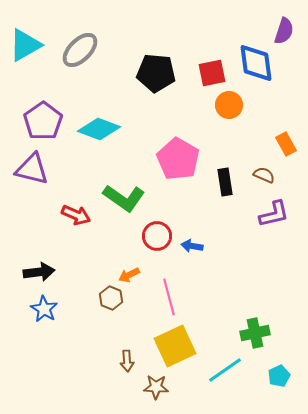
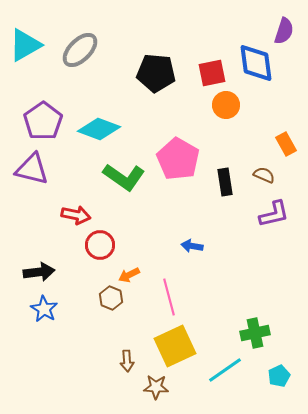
orange circle: moved 3 px left
green L-shape: moved 21 px up
red arrow: rotated 12 degrees counterclockwise
red circle: moved 57 px left, 9 px down
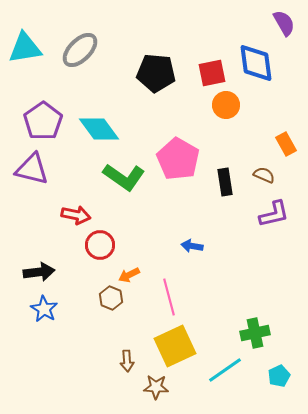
purple semicircle: moved 8 px up; rotated 48 degrees counterclockwise
cyan triangle: moved 3 px down; rotated 21 degrees clockwise
cyan diamond: rotated 33 degrees clockwise
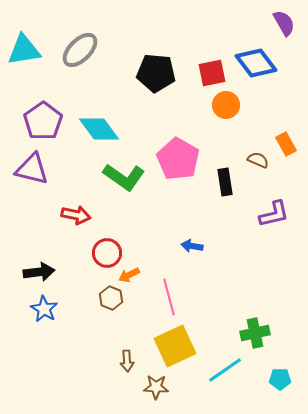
cyan triangle: moved 1 px left, 2 px down
blue diamond: rotated 30 degrees counterclockwise
brown semicircle: moved 6 px left, 15 px up
red circle: moved 7 px right, 8 px down
cyan pentagon: moved 1 px right, 3 px down; rotated 25 degrees clockwise
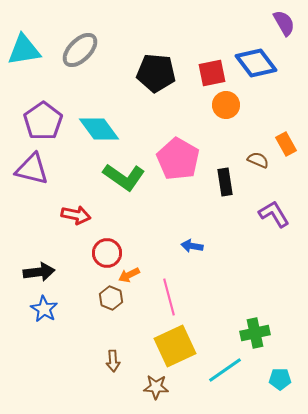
purple L-shape: rotated 108 degrees counterclockwise
brown arrow: moved 14 px left
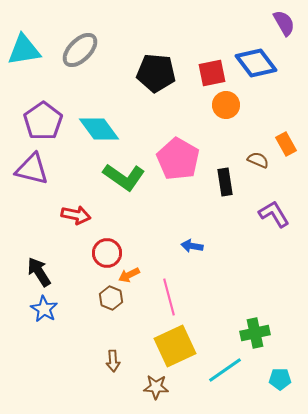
black arrow: rotated 116 degrees counterclockwise
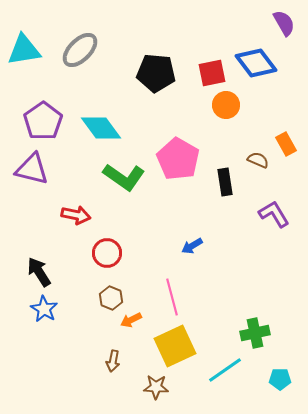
cyan diamond: moved 2 px right, 1 px up
blue arrow: rotated 40 degrees counterclockwise
orange arrow: moved 2 px right, 45 px down
pink line: moved 3 px right
brown arrow: rotated 15 degrees clockwise
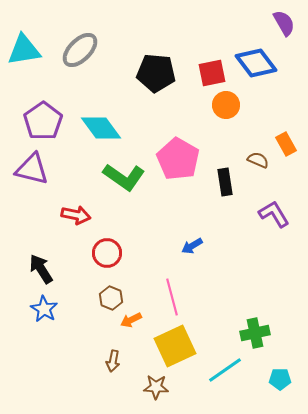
black arrow: moved 2 px right, 3 px up
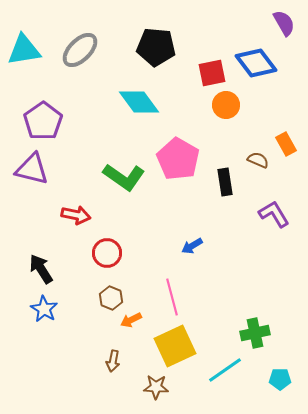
black pentagon: moved 26 px up
cyan diamond: moved 38 px right, 26 px up
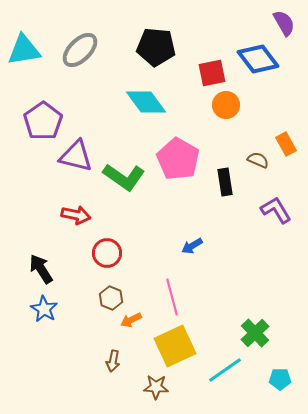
blue diamond: moved 2 px right, 4 px up
cyan diamond: moved 7 px right
purple triangle: moved 44 px right, 13 px up
purple L-shape: moved 2 px right, 4 px up
green cross: rotated 32 degrees counterclockwise
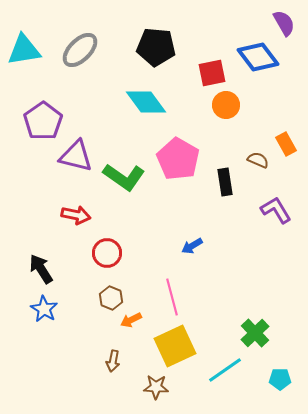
blue diamond: moved 2 px up
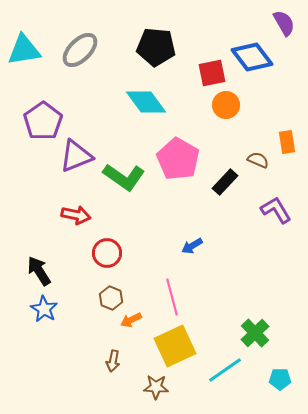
blue diamond: moved 6 px left
orange rectangle: moved 1 px right, 2 px up; rotated 20 degrees clockwise
purple triangle: rotated 36 degrees counterclockwise
black rectangle: rotated 52 degrees clockwise
black arrow: moved 2 px left, 2 px down
